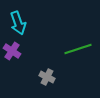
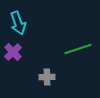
purple cross: moved 1 px right, 1 px down; rotated 12 degrees clockwise
gray cross: rotated 28 degrees counterclockwise
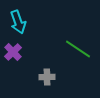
cyan arrow: moved 1 px up
green line: rotated 52 degrees clockwise
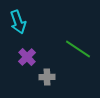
purple cross: moved 14 px right, 5 px down
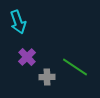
green line: moved 3 px left, 18 px down
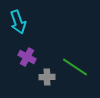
purple cross: rotated 18 degrees counterclockwise
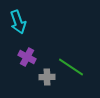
green line: moved 4 px left
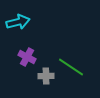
cyan arrow: rotated 85 degrees counterclockwise
gray cross: moved 1 px left, 1 px up
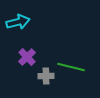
purple cross: rotated 18 degrees clockwise
green line: rotated 20 degrees counterclockwise
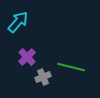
cyan arrow: rotated 35 degrees counterclockwise
gray cross: moved 3 px left, 1 px down; rotated 21 degrees counterclockwise
